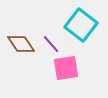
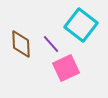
brown diamond: rotated 32 degrees clockwise
pink square: rotated 16 degrees counterclockwise
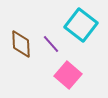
pink square: moved 2 px right, 7 px down; rotated 24 degrees counterclockwise
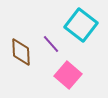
brown diamond: moved 8 px down
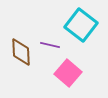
purple line: moved 1 px left, 1 px down; rotated 36 degrees counterclockwise
pink square: moved 2 px up
